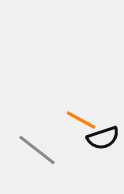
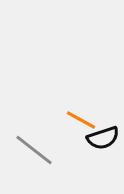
gray line: moved 3 px left
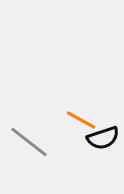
gray line: moved 5 px left, 8 px up
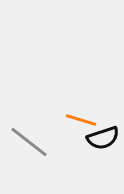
orange line: rotated 12 degrees counterclockwise
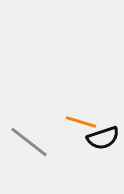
orange line: moved 2 px down
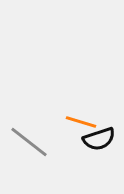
black semicircle: moved 4 px left, 1 px down
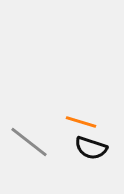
black semicircle: moved 8 px left, 9 px down; rotated 36 degrees clockwise
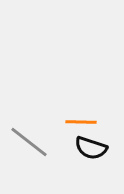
orange line: rotated 16 degrees counterclockwise
